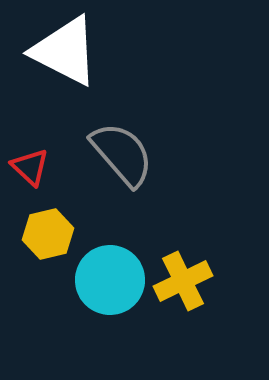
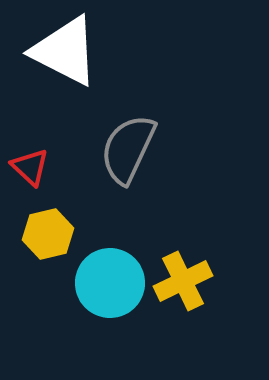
gray semicircle: moved 6 px right, 5 px up; rotated 114 degrees counterclockwise
cyan circle: moved 3 px down
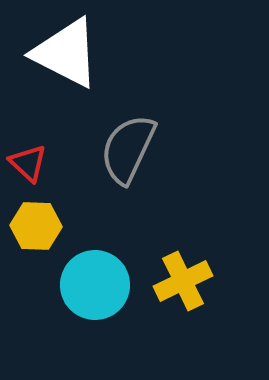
white triangle: moved 1 px right, 2 px down
red triangle: moved 2 px left, 4 px up
yellow hexagon: moved 12 px left, 8 px up; rotated 15 degrees clockwise
cyan circle: moved 15 px left, 2 px down
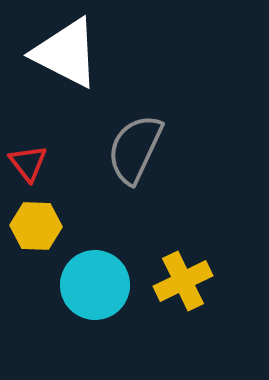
gray semicircle: moved 7 px right
red triangle: rotated 9 degrees clockwise
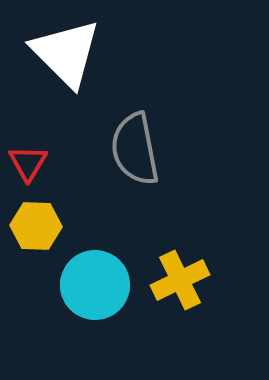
white triangle: rotated 18 degrees clockwise
gray semicircle: rotated 36 degrees counterclockwise
red triangle: rotated 9 degrees clockwise
yellow cross: moved 3 px left, 1 px up
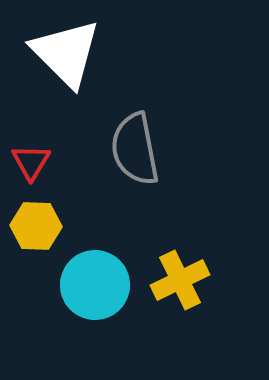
red triangle: moved 3 px right, 1 px up
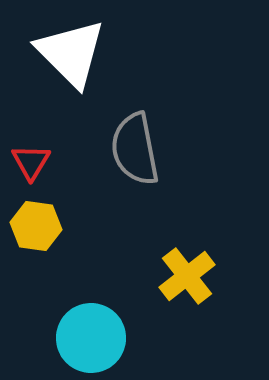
white triangle: moved 5 px right
yellow hexagon: rotated 6 degrees clockwise
yellow cross: moved 7 px right, 4 px up; rotated 12 degrees counterclockwise
cyan circle: moved 4 px left, 53 px down
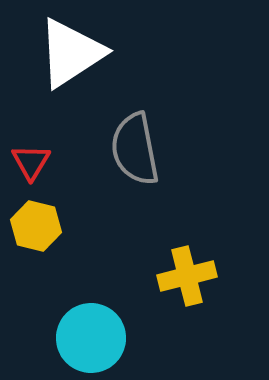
white triangle: rotated 42 degrees clockwise
yellow hexagon: rotated 6 degrees clockwise
yellow cross: rotated 24 degrees clockwise
